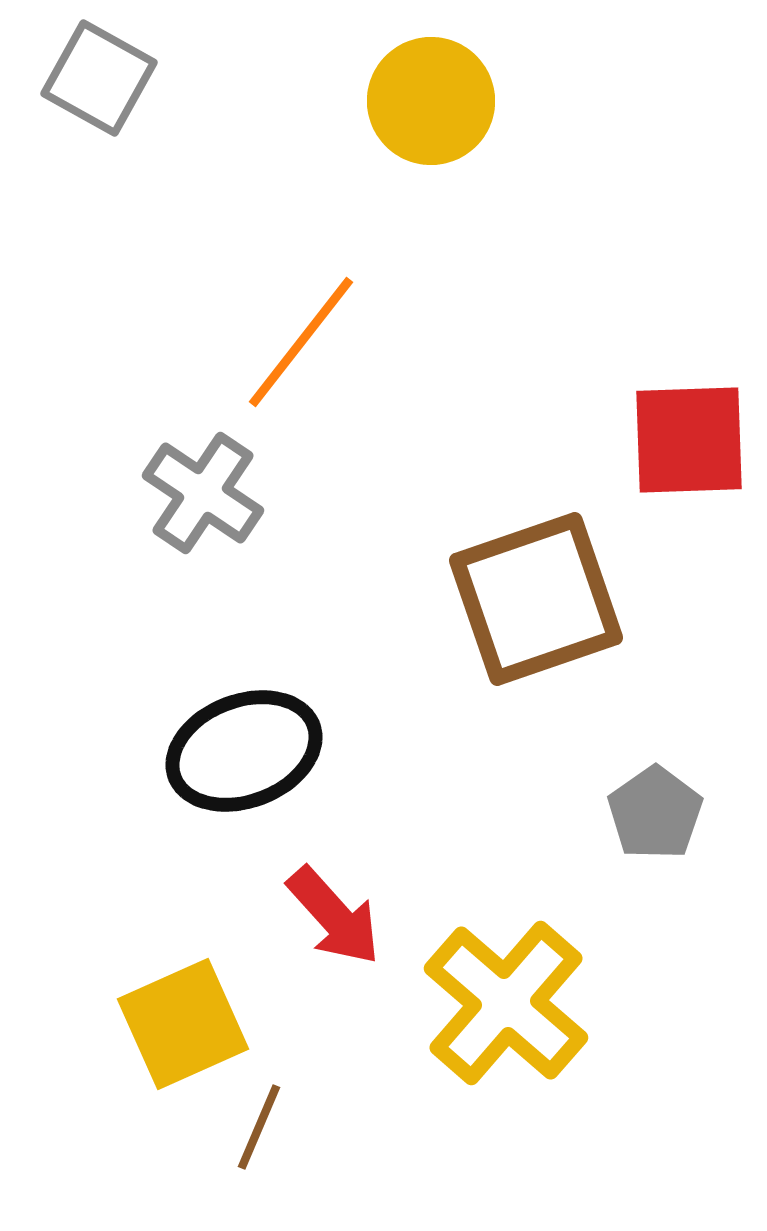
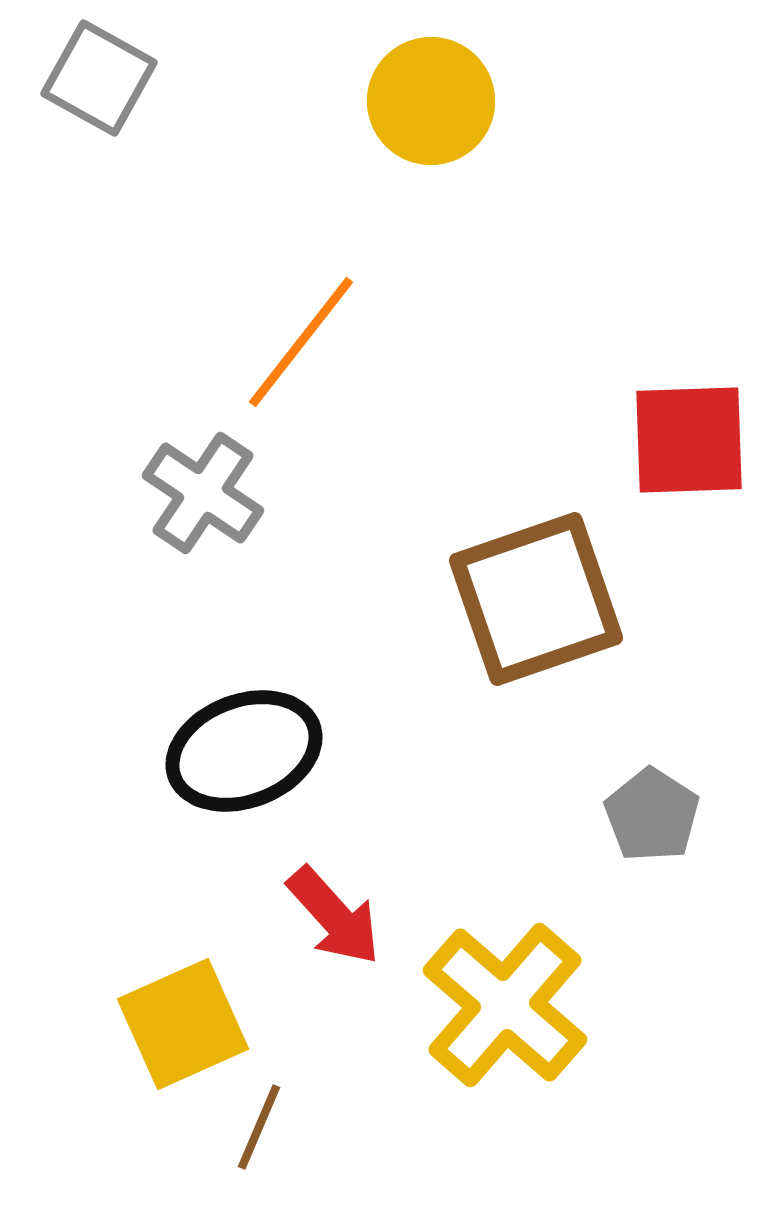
gray pentagon: moved 3 px left, 2 px down; rotated 4 degrees counterclockwise
yellow cross: moved 1 px left, 2 px down
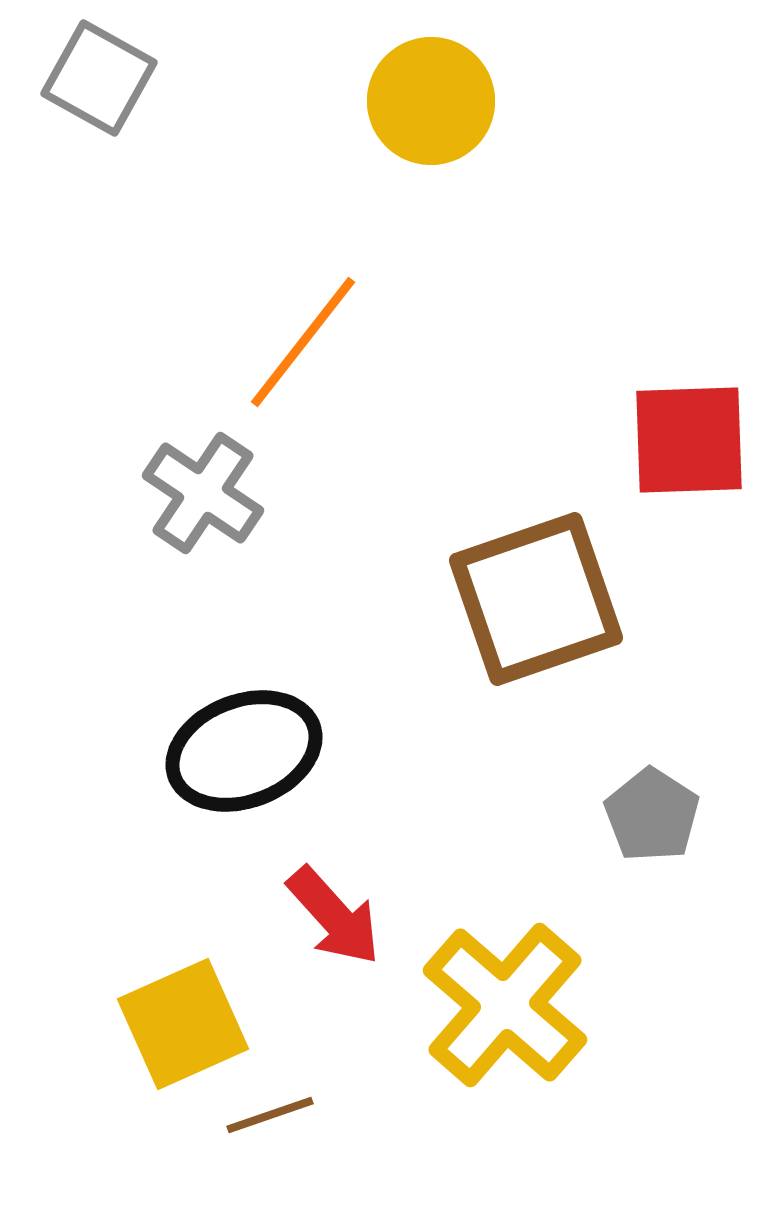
orange line: moved 2 px right
brown line: moved 11 px right, 12 px up; rotated 48 degrees clockwise
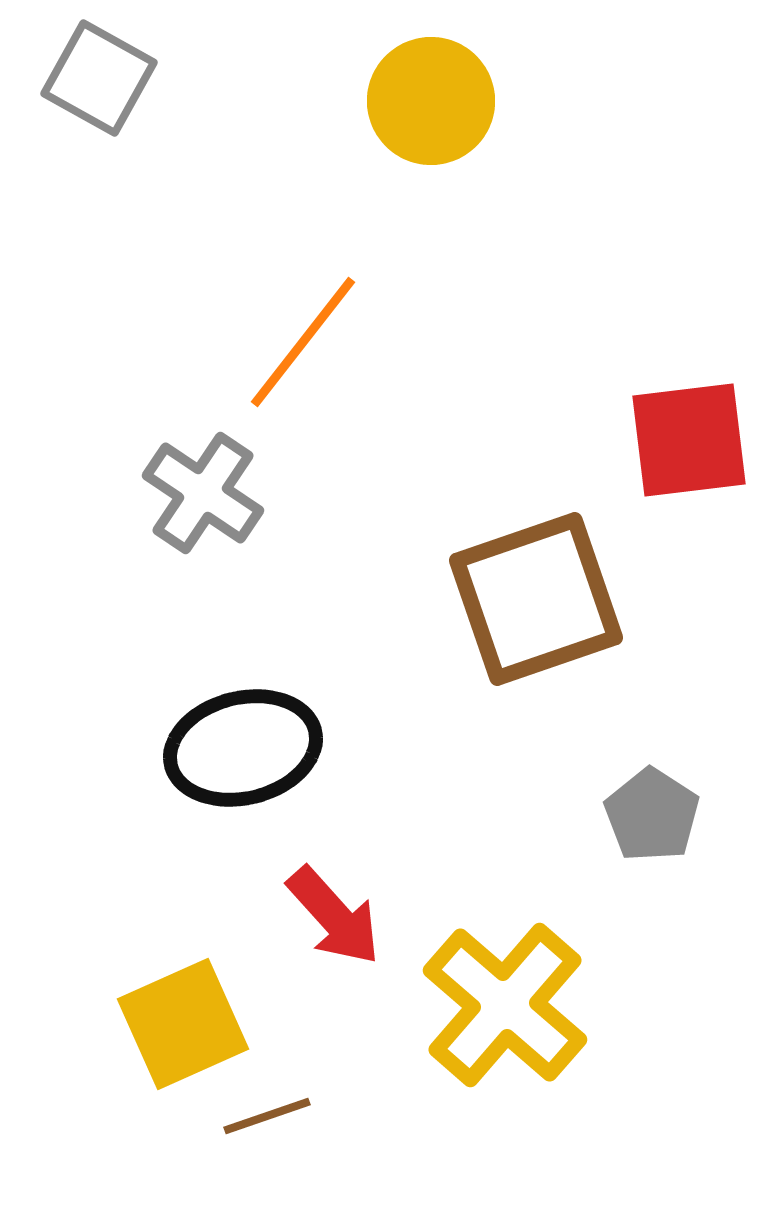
red square: rotated 5 degrees counterclockwise
black ellipse: moved 1 px left, 3 px up; rotated 7 degrees clockwise
brown line: moved 3 px left, 1 px down
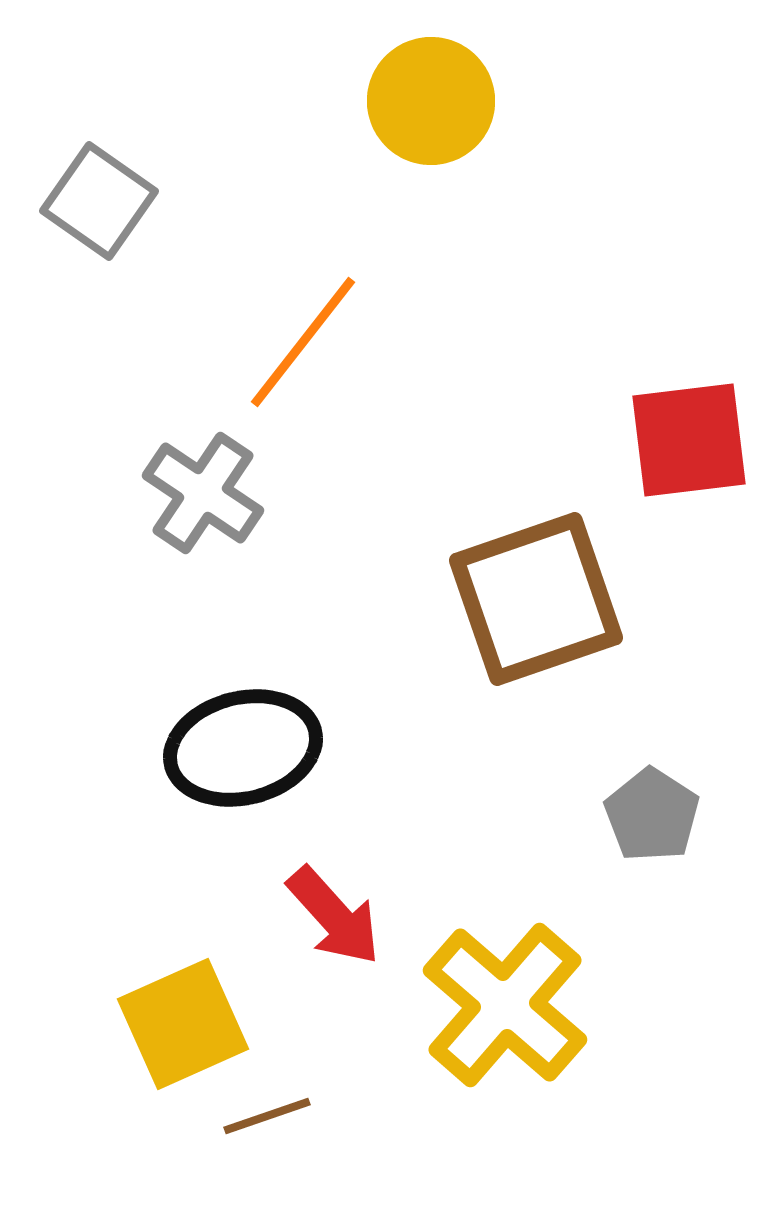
gray square: moved 123 px down; rotated 6 degrees clockwise
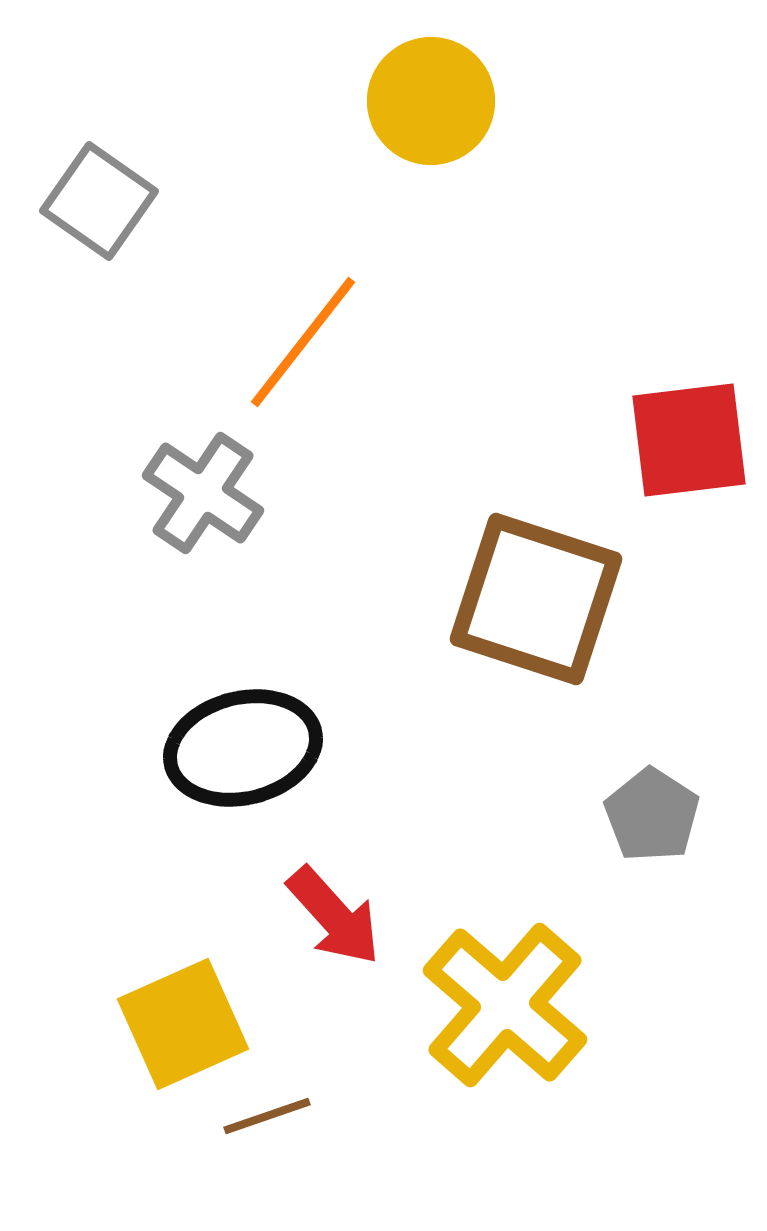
brown square: rotated 37 degrees clockwise
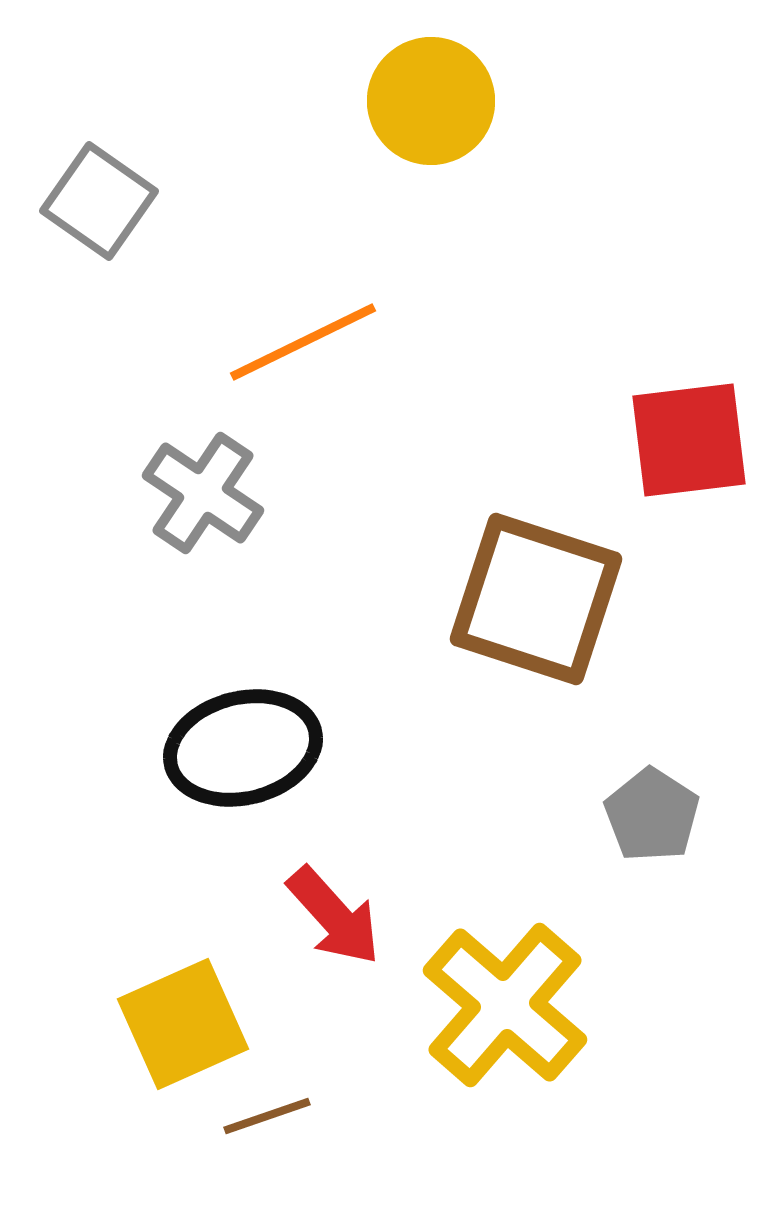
orange line: rotated 26 degrees clockwise
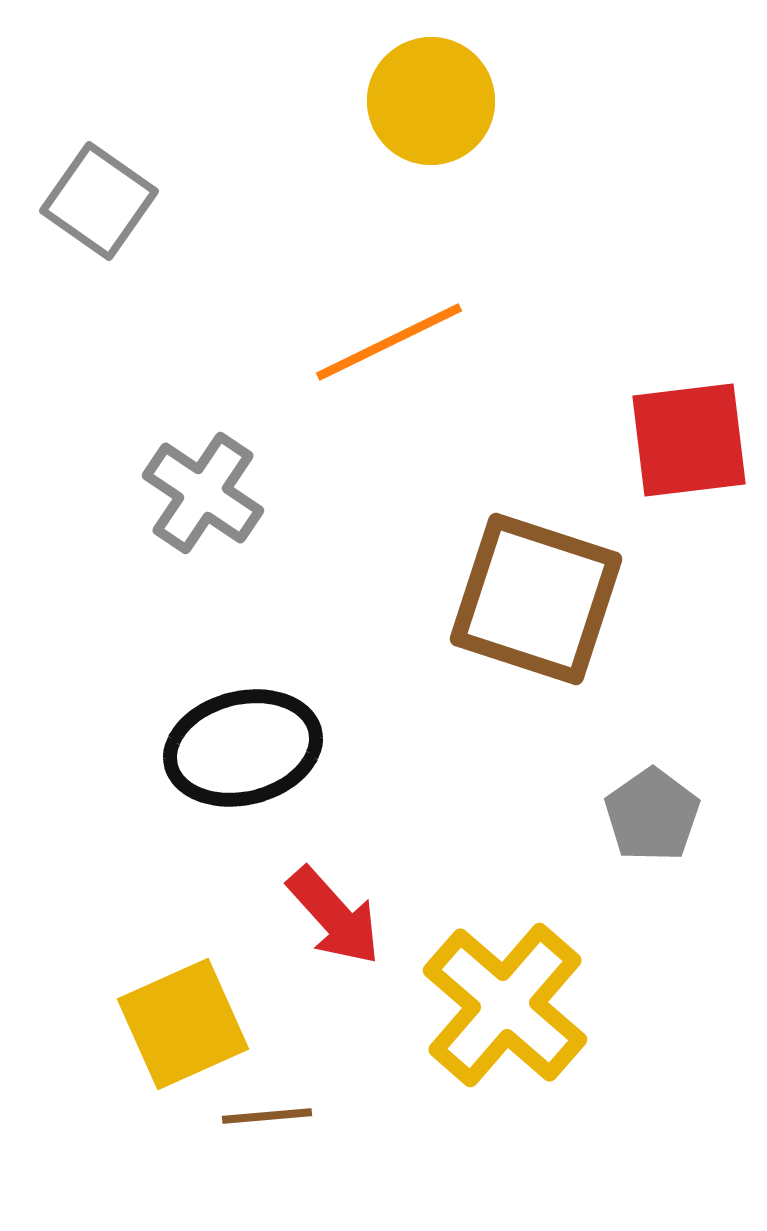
orange line: moved 86 px right
gray pentagon: rotated 4 degrees clockwise
brown line: rotated 14 degrees clockwise
